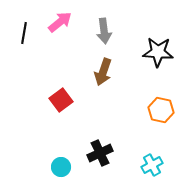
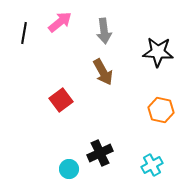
brown arrow: rotated 48 degrees counterclockwise
cyan circle: moved 8 px right, 2 px down
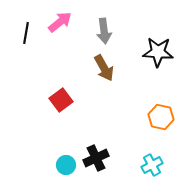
black line: moved 2 px right
brown arrow: moved 1 px right, 4 px up
orange hexagon: moved 7 px down
black cross: moved 4 px left, 5 px down
cyan circle: moved 3 px left, 4 px up
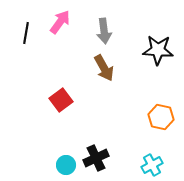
pink arrow: rotated 15 degrees counterclockwise
black star: moved 2 px up
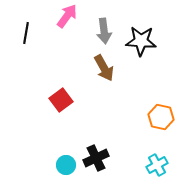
pink arrow: moved 7 px right, 6 px up
black star: moved 17 px left, 9 px up
cyan cross: moved 5 px right
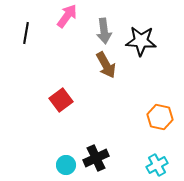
brown arrow: moved 2 px right, 3 px up
orange hexagon: moved 1 px left
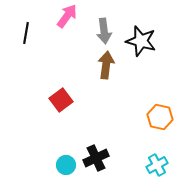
black star: rotated 12 degrees clockwise
brown arrow: rotated 144 degrees counterclockwise
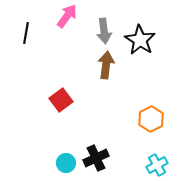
black star: moved 1 px left, 1 px up; rotated 16 degrees clockwise
orange hexagon: moved 9 px left, 2 px down; rotated 20 degrees clockwise
cyan circle: moved 2 px up
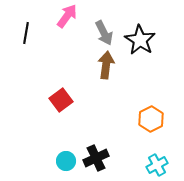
gray arrow: moved 2 px down; rotated 20 degrees counterclockwise
cyan circle: moved 2 px up
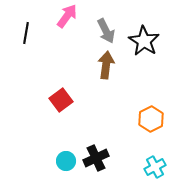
gray arrow: moved 2 px right, 2 px up
black star: moved 4 px right, 1 px down
cyan cross: moved 2 px left, 2 px down
